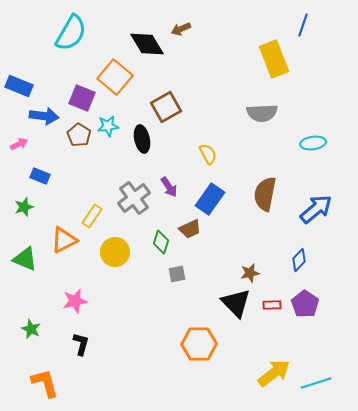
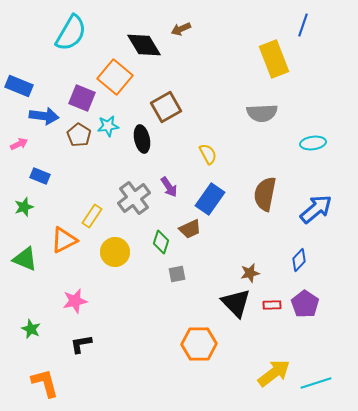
black diamond at (147, 44): moved 3 px left, 1 px down
black L-shape at (81, 344): rotated 115 degrees counterclockwise
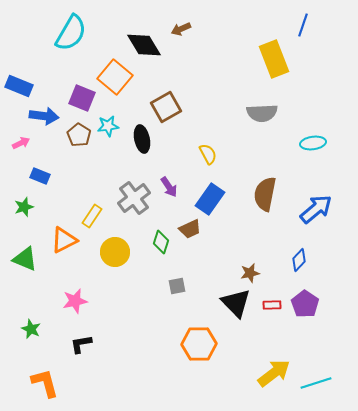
pink arrow at (19, 144): moved 2 px right, 1 px up
gray square at (177, 274): moved 12 px down
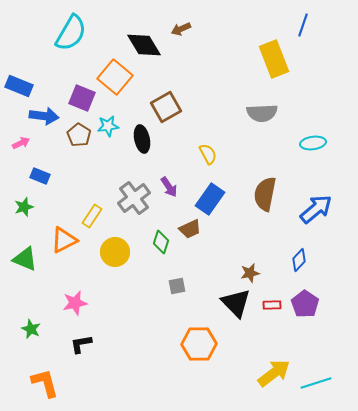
pink star at (75, 301): moved 2 px down
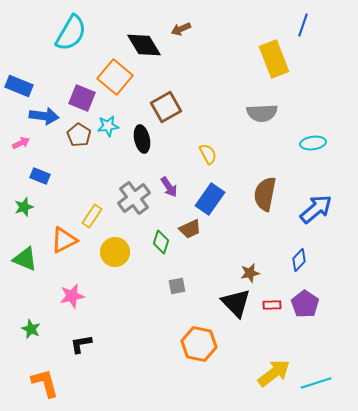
pink star at (75, 303): moved 3 px left, 7 px up
orange hexagon at (199, 344): rotated 12 degrees clockwise
